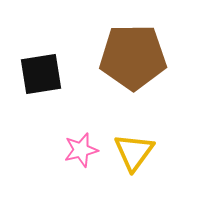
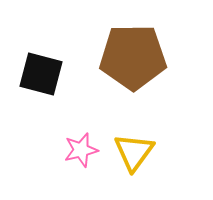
black square: rotated 24 degrees clockwise
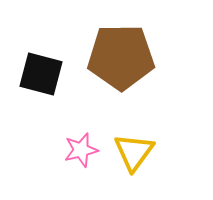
brown pentagon: moved 12 px left
